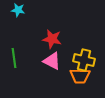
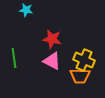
cyan star: moved 8 px right
yellow cross: rotated 10 degrees clockwise
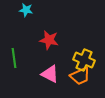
red star: moved 3 px left, 1 px down
pink triangle: moved 2 px left, 13 px down
orange trapezoid: rotated 25 degrees counterclockwise
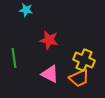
orange trapezoid: moved 1 px left, 2 px down
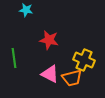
orange trapezoid: moved 7 px left; rotated 10 degrees clockwise
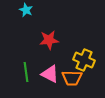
cyan star: rotated 16 degrees clockwise
red star: rotated 18 degrees counterclockwise
green line: moved 12 px right, 14 px down
orange trapezoid: rotated 15 degrees clockwise
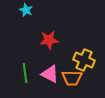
green line: moved 1 px left, 1 px down
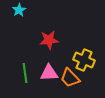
cyan star: moved 7 px left; rotated 16 degrees clockwise
pink triangle: moved 1 px left, 1 px up; rotated 30 degrees counterclockwise
orange trapezoid: moved 2 px left; rotated 45 degrees clockwise
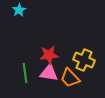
red star: moved 15 px down
pink triangle: rotated 12 degrees clockwise
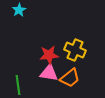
yellow cross: moved 9 px left, 10 px up
green line: moved 7 px left, 12 px down
orange trapezoid: rotated 85 degrees counterclockwise
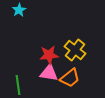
yellow cross: rotated 15 degrees clockwise
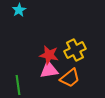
yellow cross: rotated 25 degrees clockwise
red star: rotated 18 degrees clockwise
pink triangle: moved 3 px up; rotated 18 degrees counterclockwise
